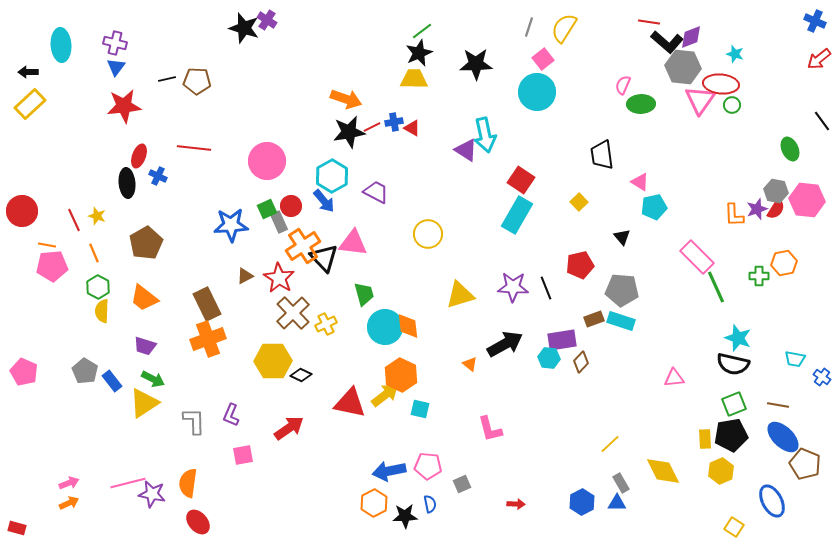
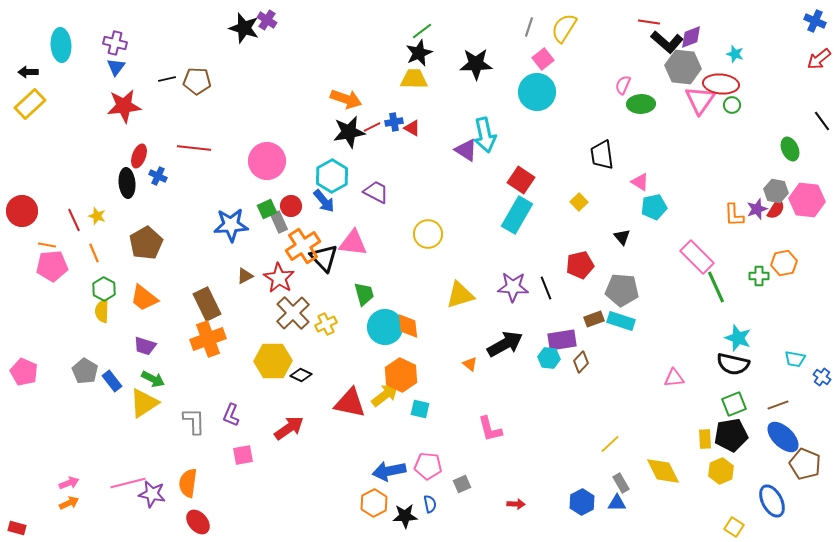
green hexagon at (98, 287): moved 6 px right, 2 px down
brown line at (778, 405): rotated 30 degrees counterclockwise
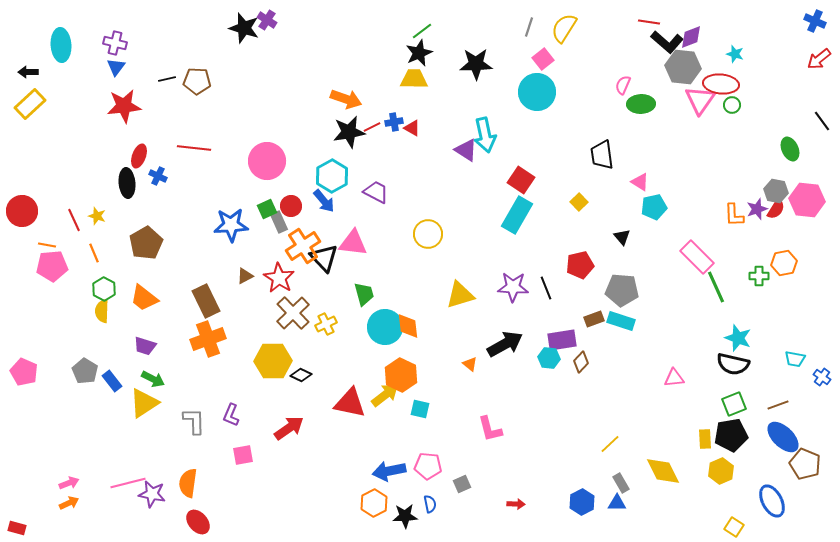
brown rectangle at (207, 304): moved 1 px left, 3 px up
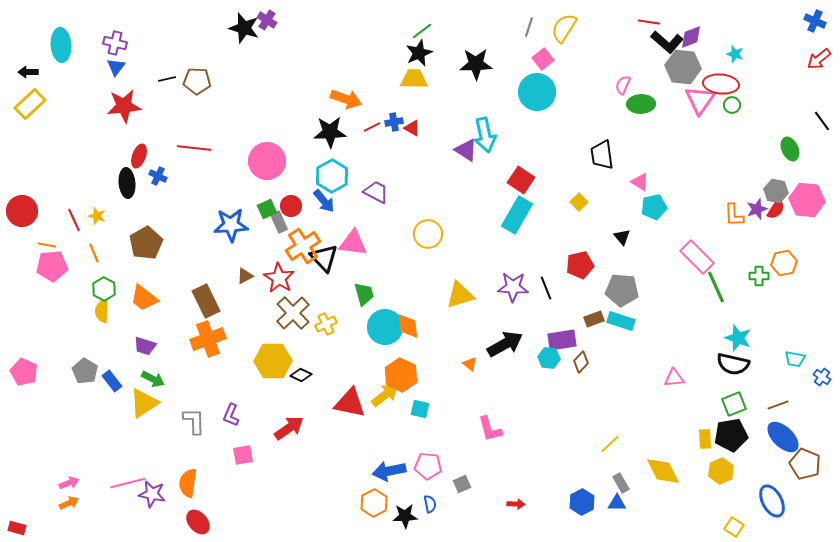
black star at (349, 132): moved 19 px left; rotated 8 degrees clockwise
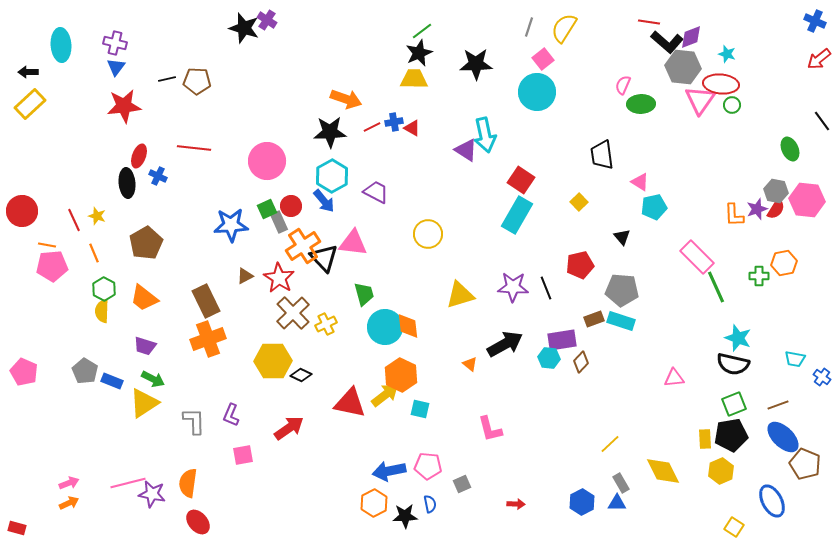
cyan star at (735, 54): moved 8 px left
blue rectangle at (112, 381): rotated 30 degrees counterclockwise
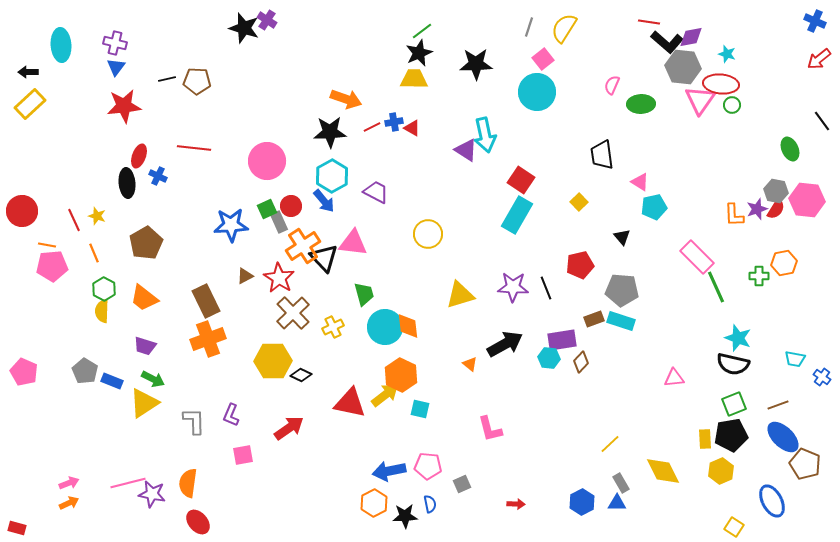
purple diamond at (691, 37): rotated 10 degrees clockwise
pink semicircle at (623, 85): moved 11 px left
yellow cross at (326, 324): moved 7 px right, 3 px down
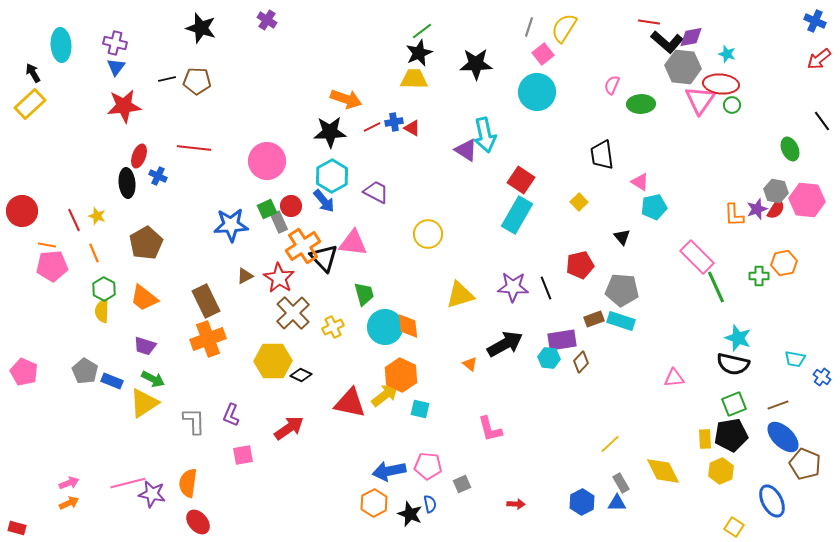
black star at (244, 28): moved 43 px left
pink square at (543, 59): moved 5 px up
black arrow at (28, 72): moved 5 px right, 1 px down; rotated 60 degrees clockwise
black star at (405, 516): moved 5 px right, 2 px up; rotated 25 degrees clockwise
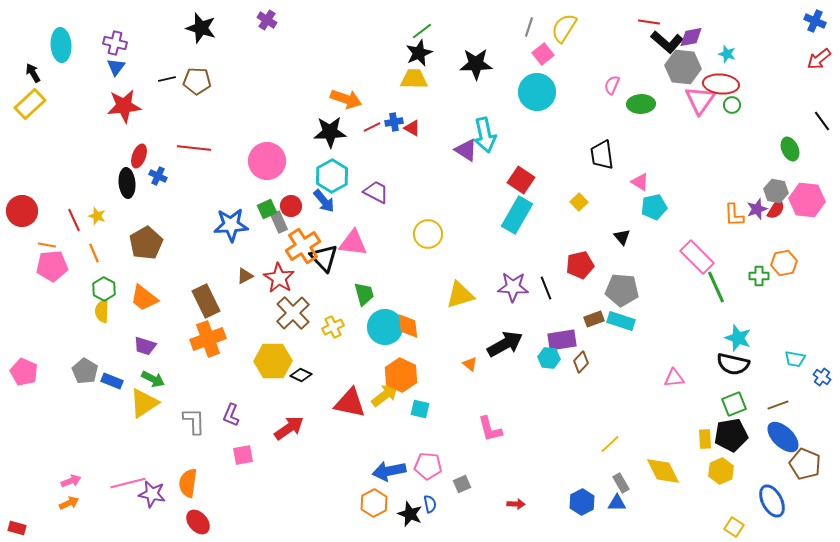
pink arrow at (69, 483): moved 2 px right, 2 px up
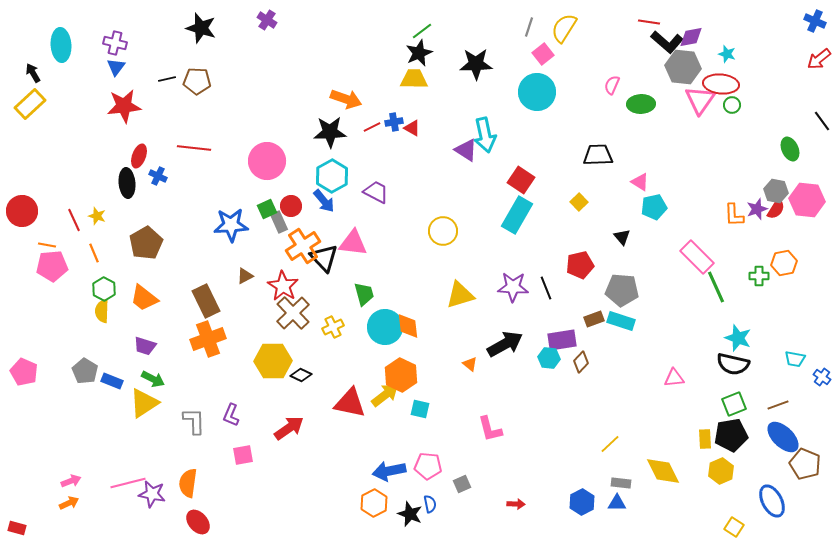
black trapezoid at (602, 155): moved 4 px left; rotated 96 degrees clockwise
yellow circle at (428, 234): moved 15 px right, 3 px up
red star at (279, 278): moved 4 px right, 8 px down
gray rectangle at (621, 483): rotated 54 degrees counterclockwise
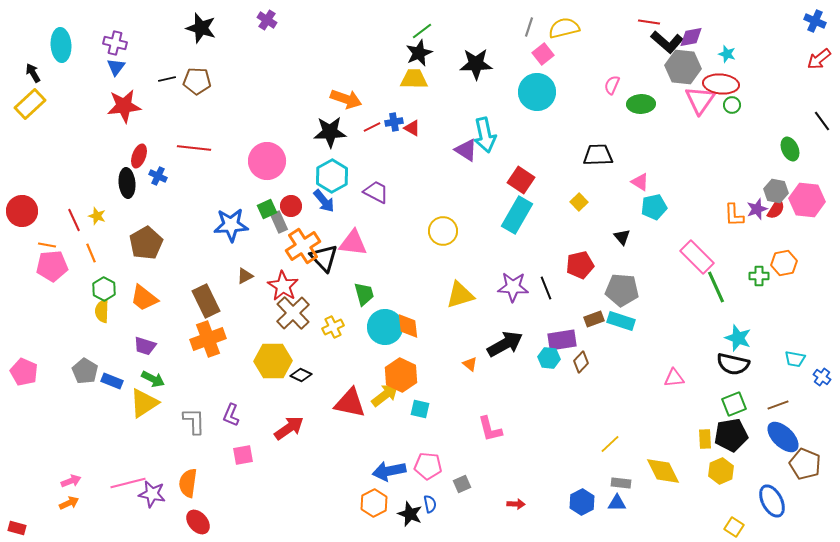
yellow semicircle at (564, 28): rotated 44 degrees clockwise
orange line at (94, 253): moved 3 px left
